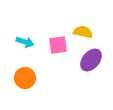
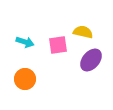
orange circle: moved 1 px down
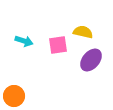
cyan arrow: moved 1 px left, 1 px up
orange circle: moved 11 px left, 17 px down
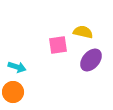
cyan arrow: moved 7 px left, 26 px down
orange circle: moved 1 px left, 4 px up
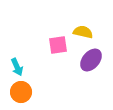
cyan arrow: rotated 48 degrees clockwise
orange circle: moved 8 px right
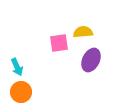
yellow semicircle: rotated 18 degrees counterclockwise
pink square: moved 1 px right, 2 px up
purple ellipse: rotated 15 degrees counterclockwise
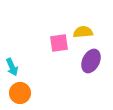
purple ellipse: moved 1 px down
cyan arrow: moved 5 px left
orange circle: moved 1 px left, 1 px down
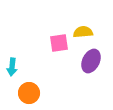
cyan arrow: rotated 30 degrees clockwise
orange circle: moved 9 px right
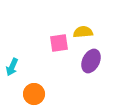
cyan arrow: rotated 18 degrees clockwise
orange circle: moved 5 px right, 1 px down
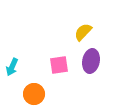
yellow semicircle: rotated 42 degrees counterclockwise
pink square: moved 22 px down
purple ellipse: rotated 15 degrees counterclockwise
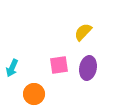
purple ellipse: moved 3 px left, 7 px down
cyan arrow: moved 1 px down
